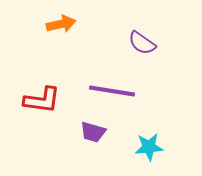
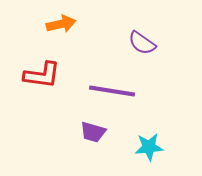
red L-shape: moved 25 px up
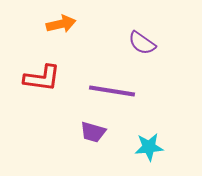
red L-shape: moved 3 px down
